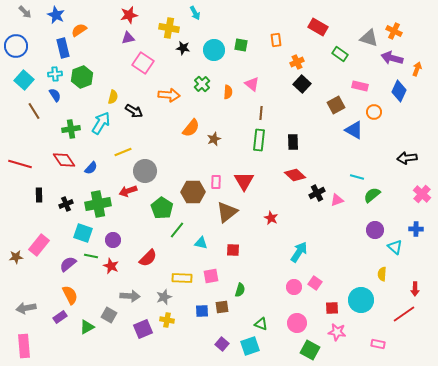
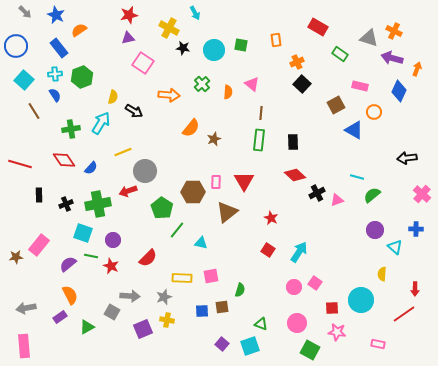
yellow cross at (169, 28): rotated 18 degrees clockwise
blue rectangle at (63, 48): moved 4 px left; rotated 24 degrees counterclockwise
red square at (233, 250): moved 35 px right; rotated 32 degrees clockwise
gray square at (109, 315): moved 3 px right, 3 px up
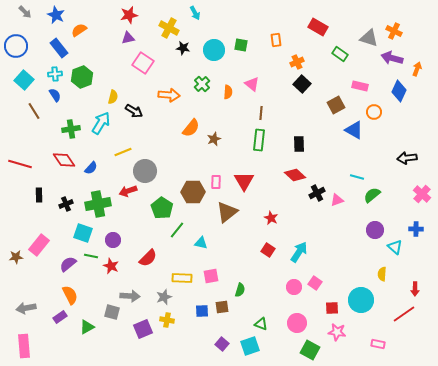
black rectangle at (293, 142): moved 6 px right, 2 px down
gray square at (112, 312): rotated 14 degrees counterclockwise
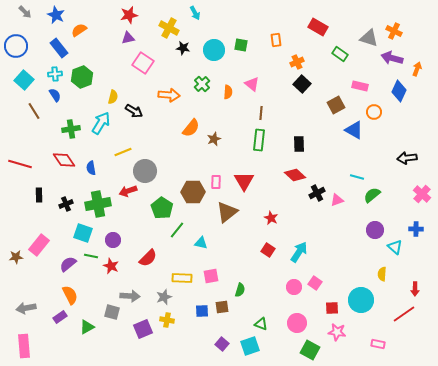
blue semicircle at (91, 168): rotated 128 degrees clockwise
